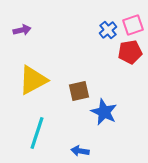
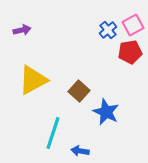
pink square: rotated 10 degrees counterclockwise
brown square: rotated 35 degrees counterclockwise
blue star: moved 2 px right
cyan line: moved 16 px right
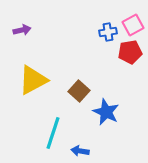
blue cross: moved 2 px down; rotated 30 degrees clockwise
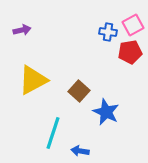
blue cross: rotated 18 degrees clockwise
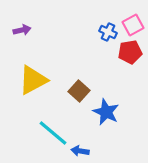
blue cross: rotated 18 degrees clockwise
cyan line: rotated 68 degrees counterclockwise
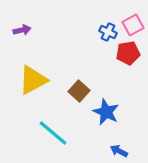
red pentagon: moved 2 px left, 1 px down
blue arrow: moved 39 px right; rotated 18 degrees clockwise
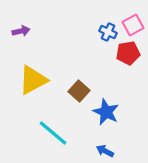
purple arrow: moved 1 px left, 1 px down
blue arrow: moved 14 px left
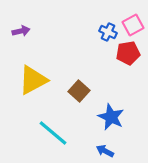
blue star: moved 5 px right, 5 px down
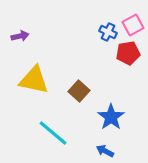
purple arrow: moved 1 px left, 5 px down
yellow triangle: moved 1 px right; rotated 40 degrees clockwise
blue star: rotated 12 degrees clockwise
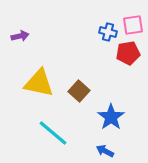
pink square: rotated 20 degrees clockwise
blue cross: rotated 12 degrees counterclockwise
yellow triangle: moved 5 px right, 3 px down
